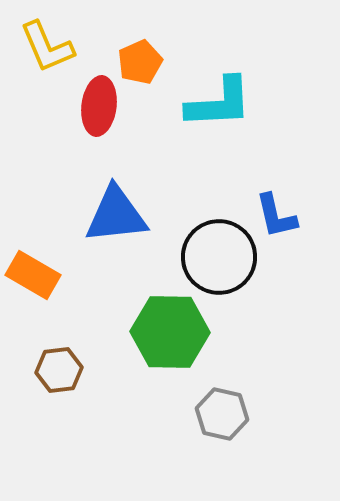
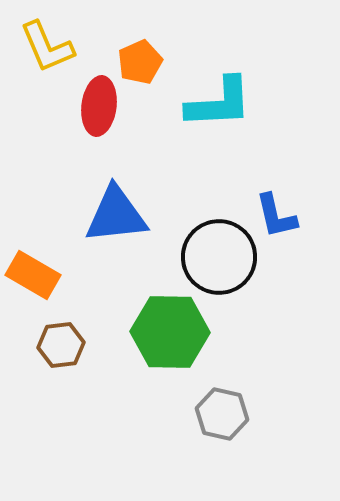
brown hexagon: moved 2 px right, 25 px up
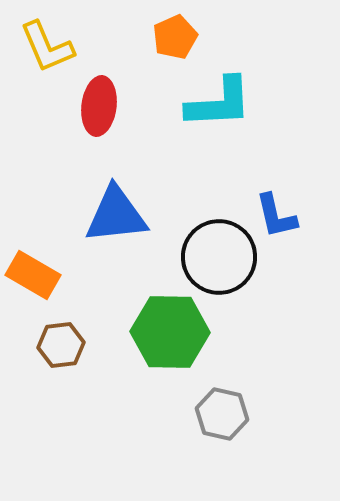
orange pentagon: moved 35 px right, 25 px up
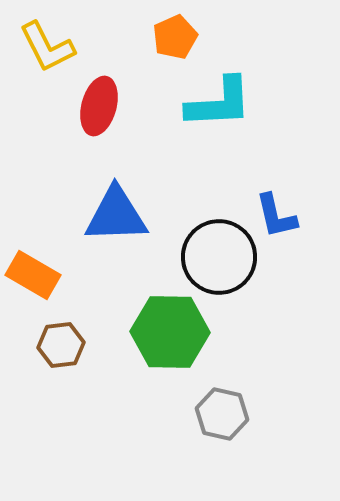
yellow L-shape: rotated 4 degrees counterclockwise
red ellipse: rotated 8 degrees clockwise
blue triangle: rotated 4 degrees clockwise
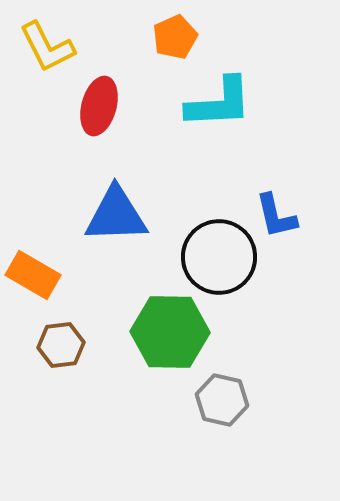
gray hexagon: moved 14 px up
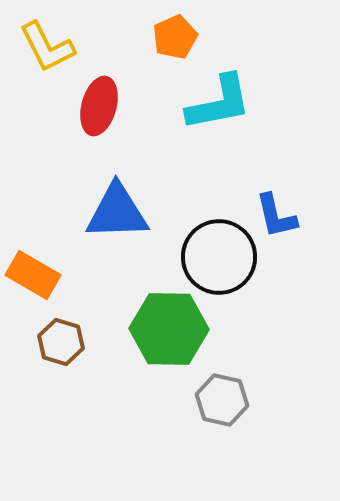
cyan L-shape: rotated 8 degrees counterclockwise
blue triangle: moved 1 px right, 3 px up
green hexagon: moved 1 px left, 3 px up
brown hexagon: moved 3 px up; rotated 24 degrees clockwise
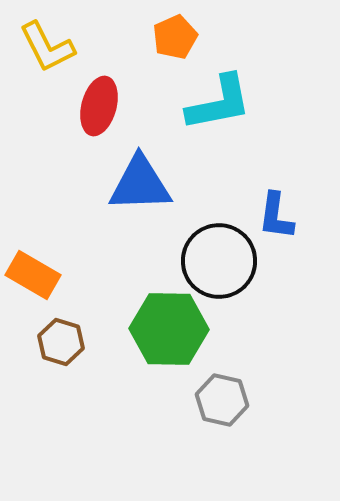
blue triangle: moved 23 px right, 28 px up
blue L-shape: rotated 21 degrees clockwise
black circle: moved 4 px down
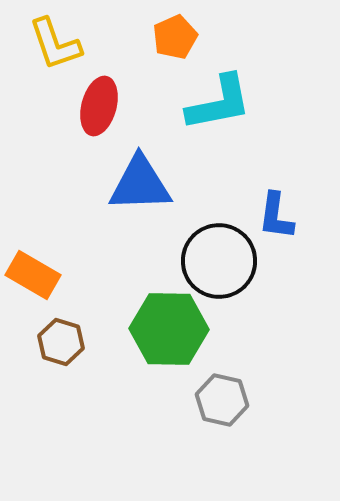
yellow L-shape: moved 8 px right, 3 px up; rotated 8 degrees clockwise
